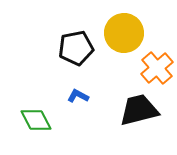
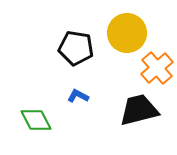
yellow circle: moved 3 px right
black pentagon: rotated 20 degrees clockwise
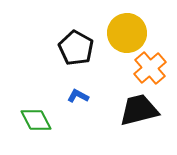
black pentagon: rotated 20 degrees clockwise
orange cross: moved 7 px left
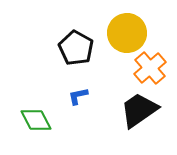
blue L-shape: rotated 40 degrees counterclockwise
black trapezoid: rotated 21 degrees counterclockwise
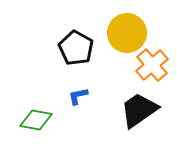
orange cross: moved 2 px right, 3 px up
green diamond: rotated 52 degrees counterclockwise
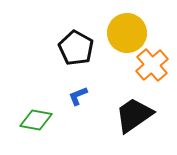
blue L-shape: rotated 10 degrees counterclockwise
black trapezoid: moved 5 px left, 5 px down
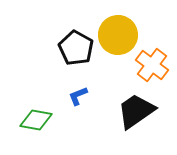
yellow circle: moved 9 px left, 2 px down
orange cross: rotated 12 degrees counterclockwise
black trapezoid: moved 2 px right, 4 px up
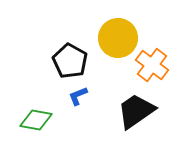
yellow circle: moved 3 px down
black pentagon: moved 6 px left, 13 px down
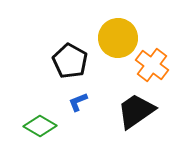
blue L-shape: moved 6 px down
green diamond: moved 4 px right, 6 px down; rotated 20 degrees clockwise
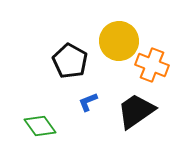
yellow circle: moved 1 px right, 3 px down
orange cross: rotated 16 degrees counterclockwise
blue L-shape: moved 10 px right
green diamond: rotated 24 degrees clockwise
